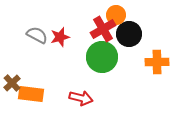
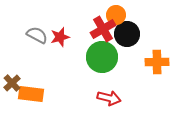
black circle: moved 2 px left
red arrow: moved 28 px right
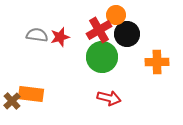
red cross: moved 4 px left, 1 px down
gray semicircle: rotated 20 degrees counterclockwise
brown cross: moved 18 px down
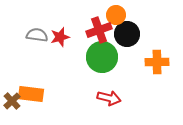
red cross: rotated 10 degrees clockwise
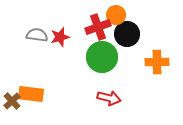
red cross: moved 1 px left, 3 px up
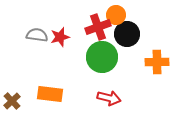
orange rectangle: moved 19 px right
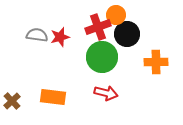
orange cross: moved 1 px left
orange rectangle: moved 3 px right, 3 px down
red arrow: moved 3 px left, 5 px up
